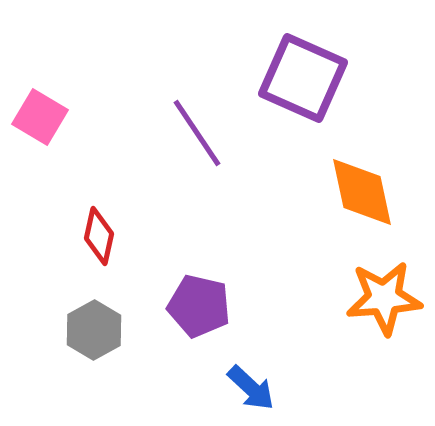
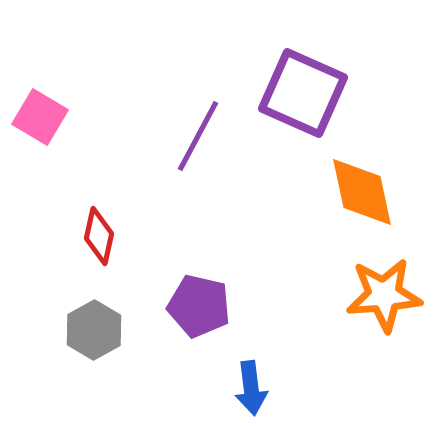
purple square: moved 15 px down
purple line: moved 1 px right, 3 px down; rotated 62 degrees clockwise
orange star: moved 3 px up
blue arrow: rotated 40 degrees clockwise
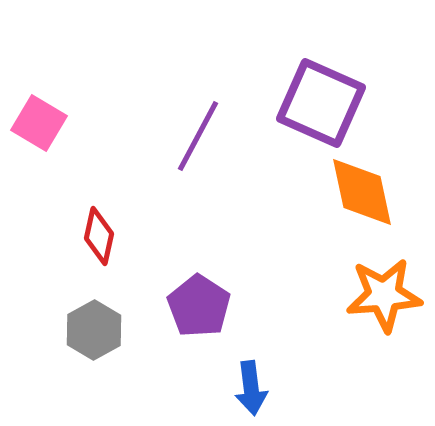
purple square: moved 18 px right, 10 px down
pink square: moved 1 px left, 6 px down
purple pentagon: rotated 20 degrees clockwise
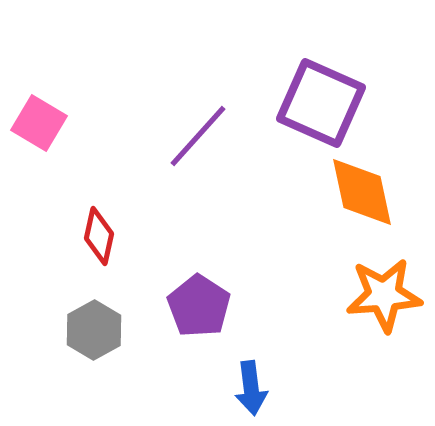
purple line: rotated 14 degrees clockwise
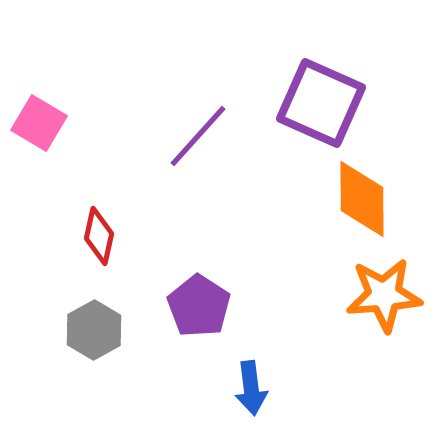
orange diamond: moved 7 px down; rotated 12 degrees clockwise
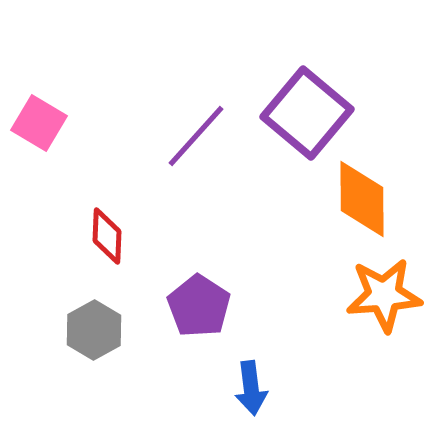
purple square: moved 14 px left, 10 px down; rotated 16 degrees clockwise
purple line: moved 2 px left
red diamond: moved 8 px right; rotated 10 degrees counterclockwise
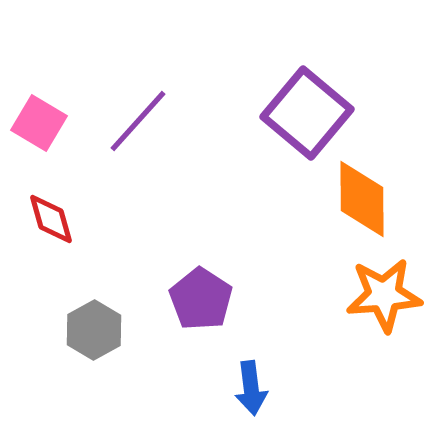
purple line: moved 58 px left, 15 px up
red diamond: moved 56 px left, 17 px up; rotated 18 degrees counterclockwise
purple pentagon: moved 2 px right, 7 px up
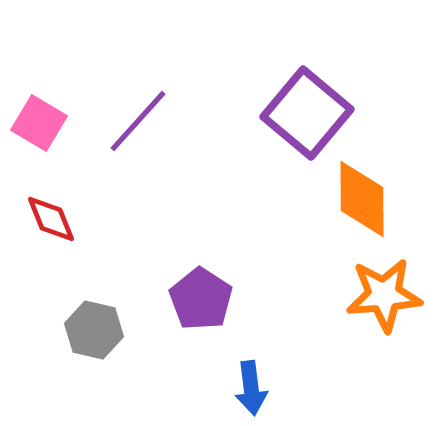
red diamond: rotated 6 degrees counterclockwise
gray hexagon: rotated 18 degrees counterclockwise
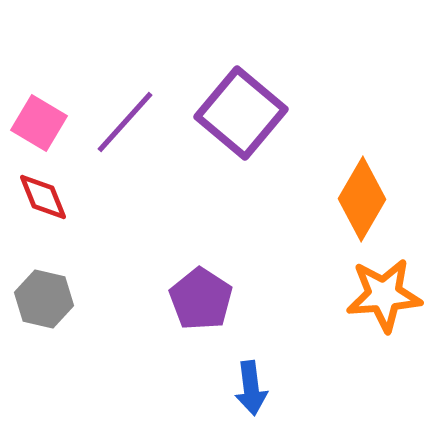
purple square: moved 66 px left
purple line: moved 13 px left, 1 px down
orange diamond: rotated 30 degrees clockwise
red diamond: moved 8 px left, 22 px up
gray hexagon: moved 50 px left, 31 px up
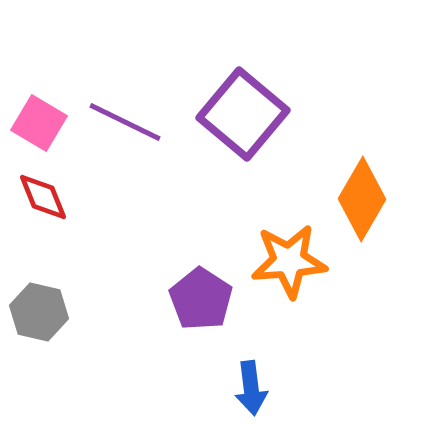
purple square: moved 2 px right, 1 px down
purple line: rotated 74 degrees clockwise
orange star: moved 95 px left, 34 px up
gray hexagon: moved 5 px left, 13 px down
